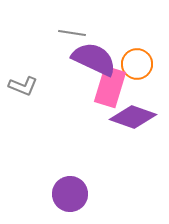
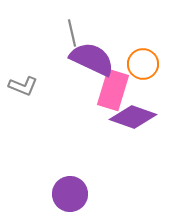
gray line: rotated 68 degrees clockwise
purple semicircle: moved 2 px left
orange circle: moved 6 px right
pink rectangle: moved 3 px right, 3 px down
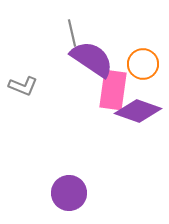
purple semicircle: rotated 9 degrees clockwise
pink rectangle: rotated 9 degrees counterclockwise
purple diamond: moved 5 px right, 6 px up
purple circle: moved 1 px left, 1 px up
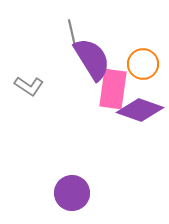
purple semicircle: rotated 24 degrees clockwise
gray L-shape: moved 6 px right; rotated 12 degrees clockwise
pink rectangle: moved 1 px up
purple diamond: moved 2 px right, 1 px up
purple circle: moved 3 px right
